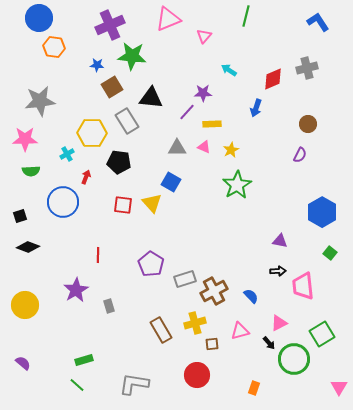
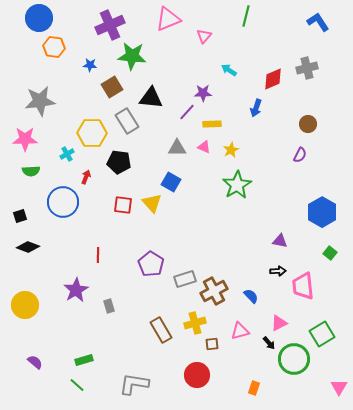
blue star at (97, 65): moved 7 px left
purple semicircle at (23, 363): moved 12 px right, 1 px up
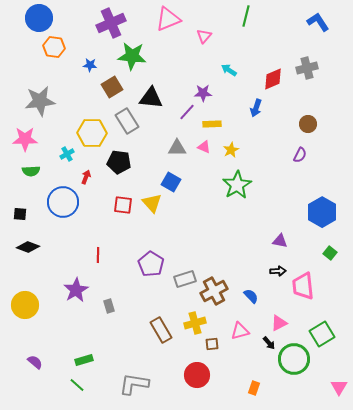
purple cross at (110, 25): moved 1 px right, 2 px up
black square at (20, 216): moved 2 px up; rotated 24 degrees clockwise
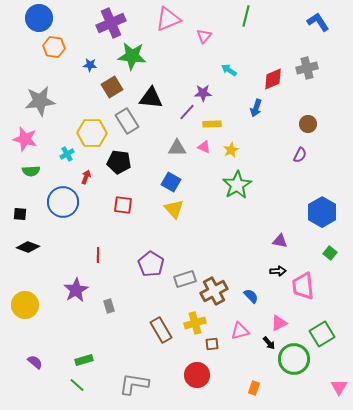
pink star at (25, 139): rotated 15 degrees clockwise
yellow triangle at (152, 203): moved 22 px right, 6 px down
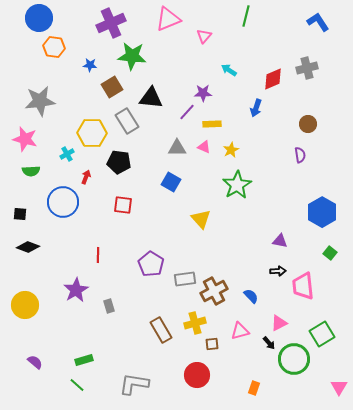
purple semicircle at (300, 155): rotated 35 degrees counterclockwise
yellow triangle at (174, 209): moved 27 px right, 10 px down
gray rectangle at (185, 279): rotated 10 degrees clockwise
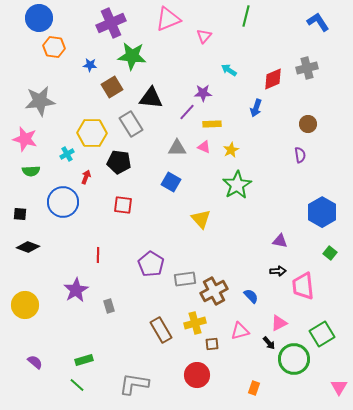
gray rectangle at (127, 121): moved 4 px right, 3 px down
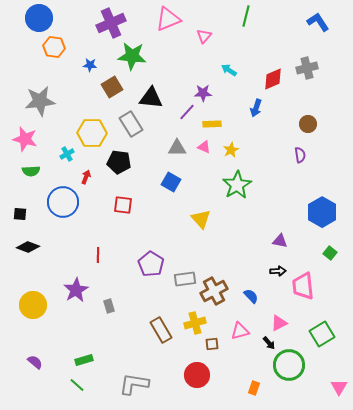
yellow circle at (25, 305): moved 8 px right
green circle at (294, 359): moved 5 px left, 6 px down
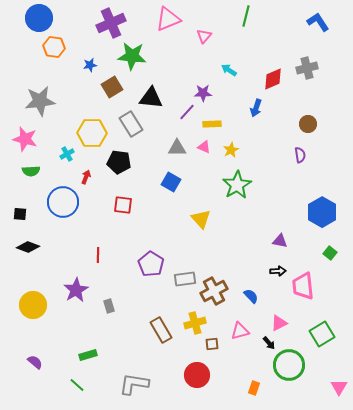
blue star at (90, 65): rotated 16 degrees counterclockwise
green rectangle at (84, 360): moved 4 px right, 5 px up
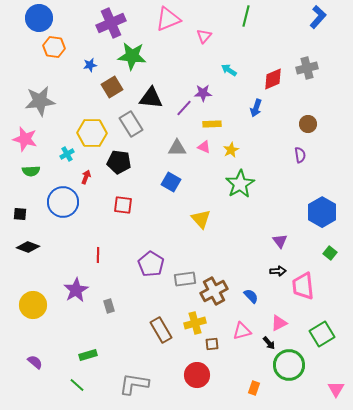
blue L-shape at (318, 22): moved 5 px up; rotated 75 degrees clockwise
purple line at (187, 112): moved 3 px left, 4 px up
green star at (237, 185): moved 3 px right, 1 px up
purple triangle at (280, 241): rotated 42 degrees clockwise
pink triangle at (240, 331): moved 2 px right
pink triangle at (339, 387): moved 3 px left, 2 px down
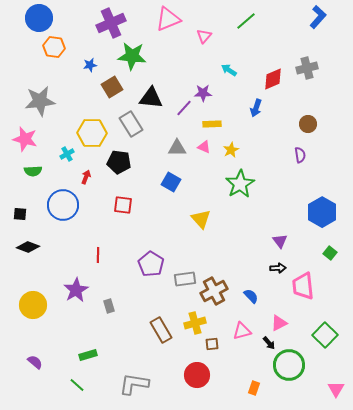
green line at (246, 16): moved 5 px down; rotated 35 degrees clockwise
green semicircle at (31, 171): moved 2 px right
blue circle at (63, 202): moved 3 px down
black arrow at (278, 271): moved 3 px up
green square at (322, 334): moved 3 px right, 1 px down; rotated 15 degrees counterclockwise
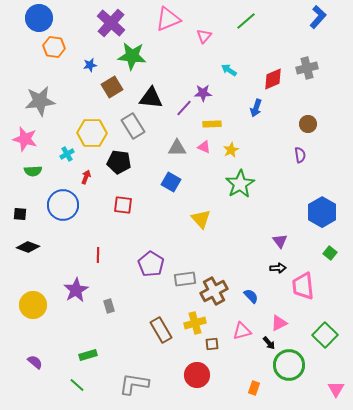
purple cross at (111, 23): rotated 24 degrees counterclockwise
gray rectangle at (131, 124): moved 2 px right, 2 px down
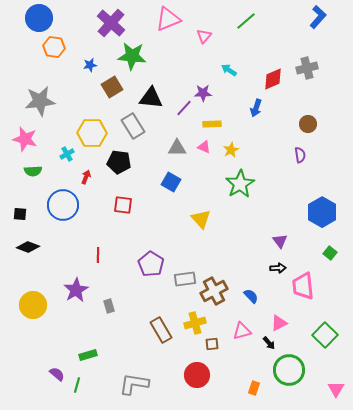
purple semicircle at (35, 362): moved 22 px right, 12 px down
green circle at (289, 365): moved 5 px down
green line at (77, 385): rotated 63 degrees clockwise
